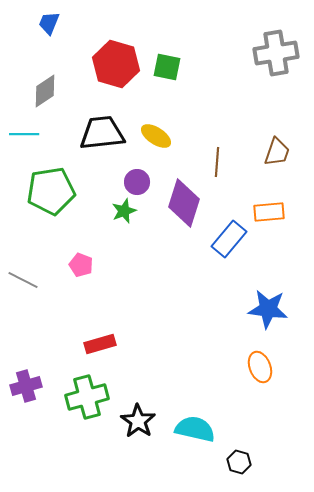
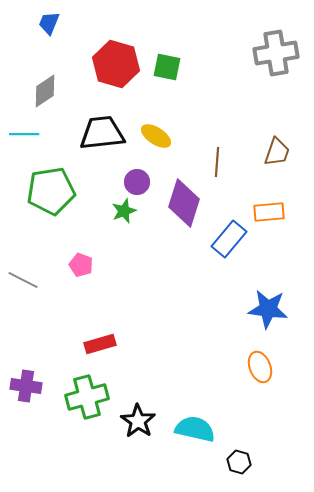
purple cross: rotated 24 degrees clockwise
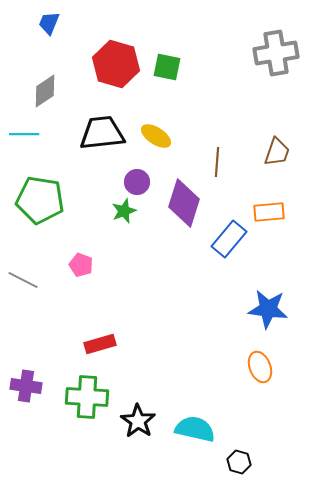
green pentagon: moved 11 px left, 9 px down; rotated 18 degrees clockwise
green cross: rotated 18 degrees clockwise
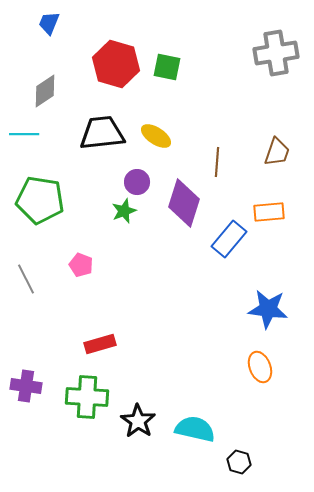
gray line: moved 3 px right, 1 px up; rotated 36 degrees clockwise
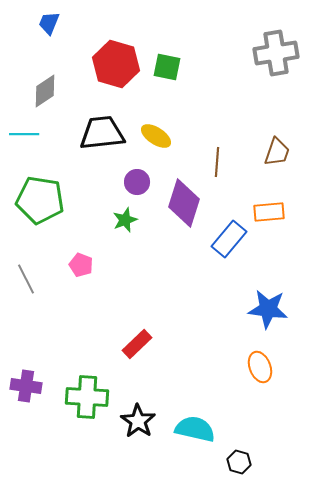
green star: moved 1 px right, 9 px down
red rectangle: moved 37 px right; rotated 28 degrees counterclockwise
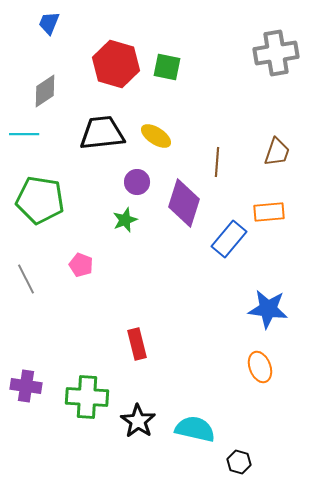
red rectangle: rotated 60 degrees counterclockwise
